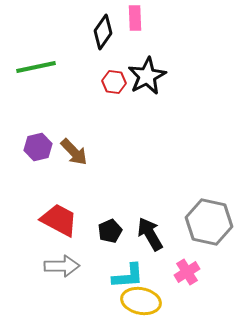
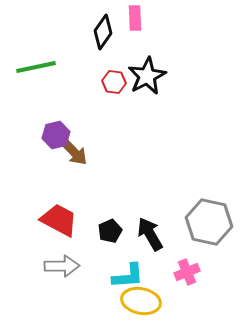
purple hexagon: moved 18 px right, 12 px up
pink cross: rotated 10 degrees clockwise
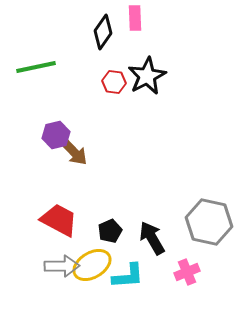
black arrow: moved 2 px right, 4 px down
yellow ellipse: moved 49 px left, 36 px up; rotated 42 degrees counterclockwise
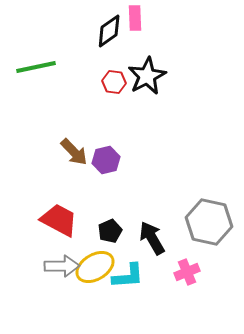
black diamond: moved 6 px right, 1 px up; rotated 20 degrees clockwise
purple hexagon: moved 50 px right, 25 px down
yellow ellipse: moved 3 px right, 2 px down
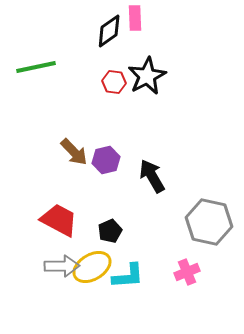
black arrow: moved 62 px up
yellow ellipse: moved 3 px left
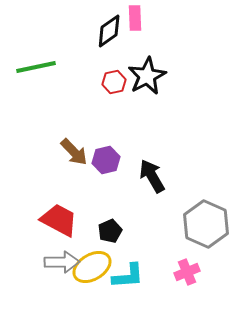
red hexagon: rotated 20 degrees counterclockwise
gray hexagon: moved 3 px left, 2 px down; rotated 12 degrees clockwise
gray arrow: moved 4 px up
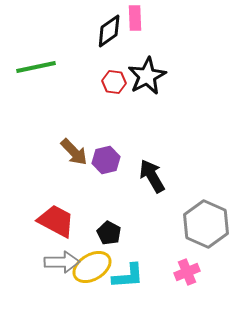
red hexagon: rotated 20 degrees clockwise
red trapezoid: moved 3 px left, 1 px down
black pentagon: moved 1 px left, 2 px down; rotated 20 degrees counterclockwise
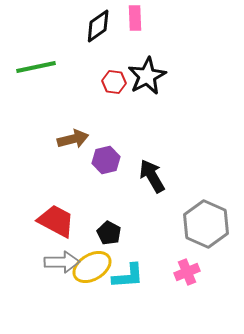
black diamond: moved 11 px left, 5 px up
brown arrow: moved 1 px left, 13 px up; rotated 60 degrees counterclockwise
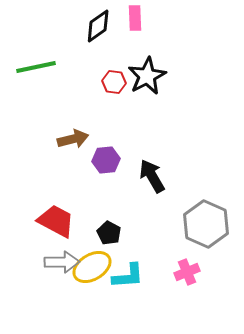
purple hexagon: rotated 8 degrees clockwise
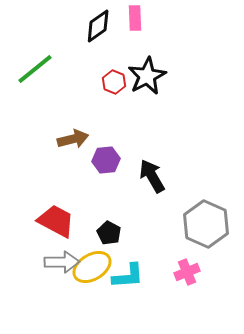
green line: moved 1 px left, 2 px down; rotated 27 degrees counterclockwise
red hexagon: rotated 15 degrees clockwise
